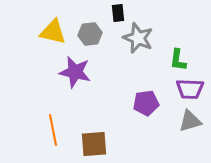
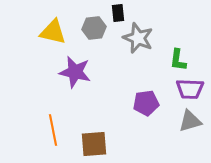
gray hexagon: moved 4 px right, 6 px up
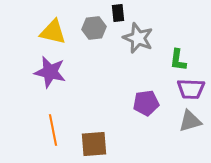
purple star: moved 25 px left
purple trapezoid: moved 1 px right
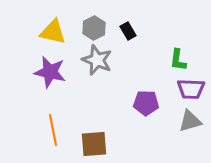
black rectangle: moved 10 px right, 18 px down; rotated 24 degrees counterclockwise
gray hexagon: rotated 20 degrees counterclockwise
gray star: moved 41 px left, 22 px down
purple pentagon: rotated 10 degrees clockwise
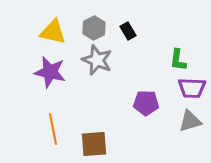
purple trapezoid: moved 1 px right, 1 px up
orange line: moved 1 px up
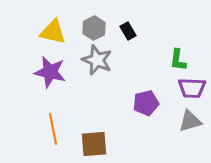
purple pentagon: rotated 15 degrees counterclockwise
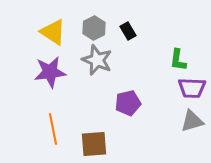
yellow triangle: rotated 20 degrees clockwise
purple star: rotated 20 degrees counterclockwise
purple pentagon: moved 18 px left
gray triangle: moved 2 px right
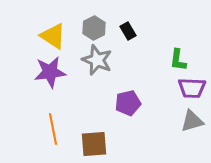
yellow triangle: moved 4 px down
